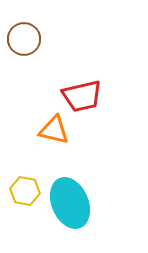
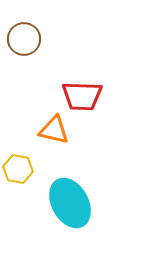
red trapezoid: rotated 15 degrees clockwise
yellow hexagon: moved 7 px left, 22 px up
cyan ellipse: rotated 6 degrees counterclockwise
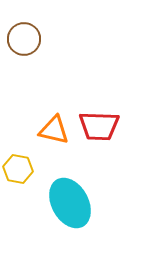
red trapezoid: moved 17 px right, 30 px down
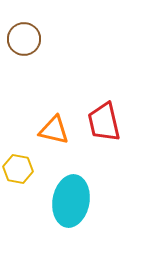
red trapezoid: moved 5 px right, 4 px up; rotated 75 degrees clockwise
cyan ellipse: moved 1 px right, 2 px up; rotated 39 degrees clockwise
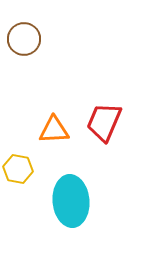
red trapezoid: rotated 36 degrees clockwise
orange triangle: rotated 16 degrees counterclockwise
cyan ellipse: rotated 15 degrees counterclockwise
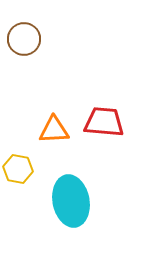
red trapezoid: rotated 72 degrees clockwise
cyan ellipse: rotated 6 degrees counterclockwise
